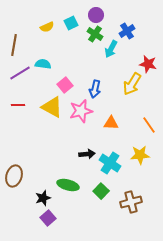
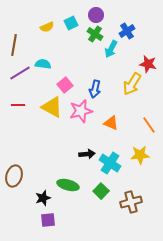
orange triangle: rotated 21 degrees clockwise
purple square: moved 2 px down; rotated 35 degrees clockwise
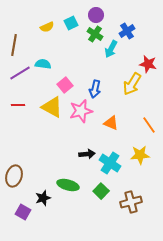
purple square: moved 25 px left, 8 px up; rotated 35 degrees clockwise
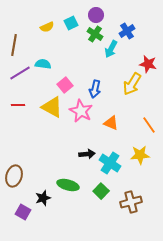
pink star: rotated 30 degrees counterclockwise
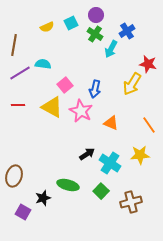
black arrow: rotated 28 degrees counterclockwise
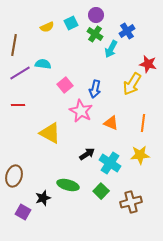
yellow triangle: moved 2 px left, 26 px down
orange line: moved 6 px left, 2 px up; rotated 42 degrees clockwise
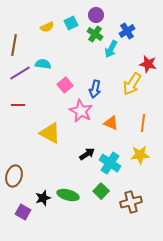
green ellipse: moved 10 px down
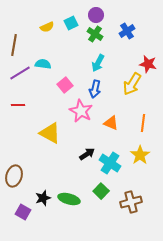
cyan arrow: moved 13 px left, 14 px down
yellow star: rotated 30 degrees counterclockwise
green ellipse: moved 1 px right, 4 px down
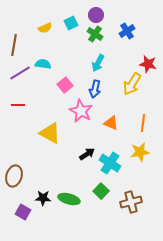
yellow semicircle: moved 2 px left, 1 px down
yellow star: moved 3 px up; rotated 24 degrees clockwise
black star: rotated 21 degrees clockwise
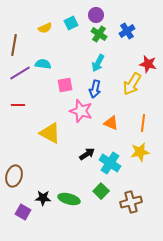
green cross: moved 4 px right
pink square: rotated 28 degrees clockwise
pink star: rotated 10 degrees counterclockwise
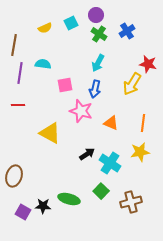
purple line: rotated 50 degrees counterclockwise
black star: moved 8 px down
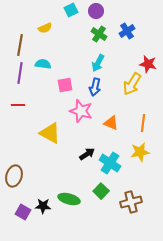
purple circle: moved 4 px up
cyan square: moved 13 px up
brown line: moved 6 px right
blue arrow: moved 2 px up
